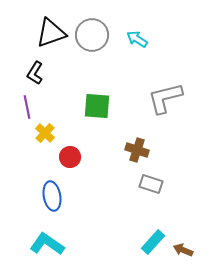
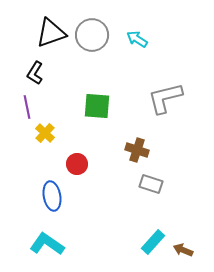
red circle: moved 7 px right, 7 px down
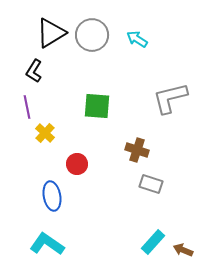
black triangle: rotated 12 degrees counterclockwise
black L-shape: moved 1 px left, 2 px up
gray L-shape: moved 5 px right
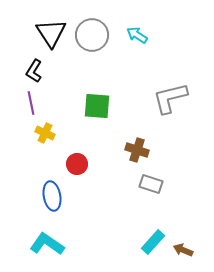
black triangle: rotated 32 degrees counterclockwise
cyan arrow: moved 4 px up
purple line: moved 4 px right, 4 px up
yellow cross: rotated 18 degrees counterclockwise
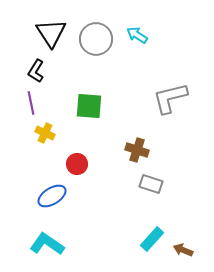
gray circle: moved 4 px right, 4 px down
black L-shape: moved 2 px right
green square: moved 8 px left
blue ellipse: rotated 68 degrees clockwise
cyan rectangle: moved 1 px left, 3 px up
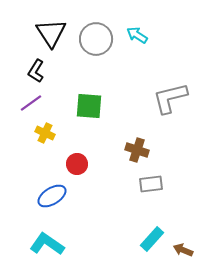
purple line: rotated 65 degrees clockwise
gray rectangle: rotated 25 degrees counterclockwise
